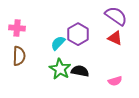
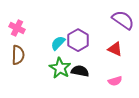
purple semicircle: moved 7 px right, 4 px down
pink cross: rotated 21 degrees clockwise
purple hexagon: moved 6 px down
red triangle: moved 11 px down
brown semicircle: moved 1 px left, 1 px up
green star: moved 1 px up
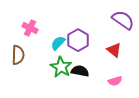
pink cross: moved 13 px right
red triangle: moved 1 px left, 1 px down; rotated 14 degrees clockwise
green star: moved 1 px right, 1 px up
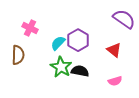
purple semicircle: moved 1 px right, 1 px up
